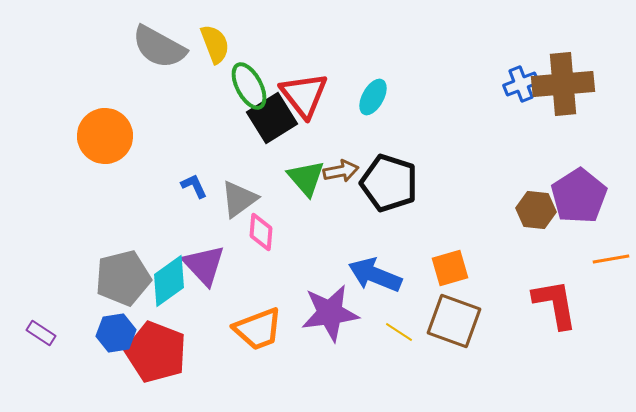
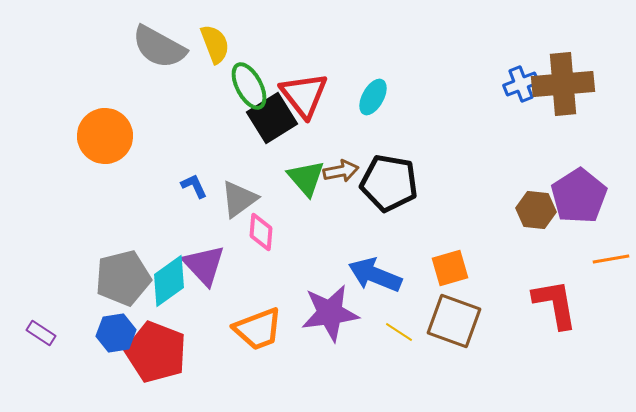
black pentagon: rotated 8 degrees counterclockwise
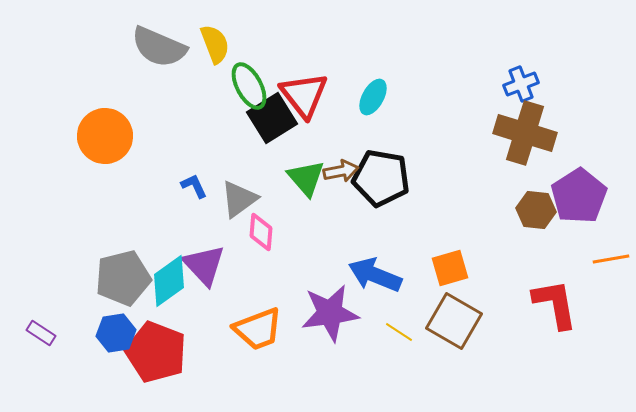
gray semicircle: rotated 6 degrees counterclockwise
brown cross: moved 38 px left, 49 px down; rotated 22 degrees clockwise
black pentagon: moved 8 px left, 5 px up
brown square: rotated 10 degrees clockwise
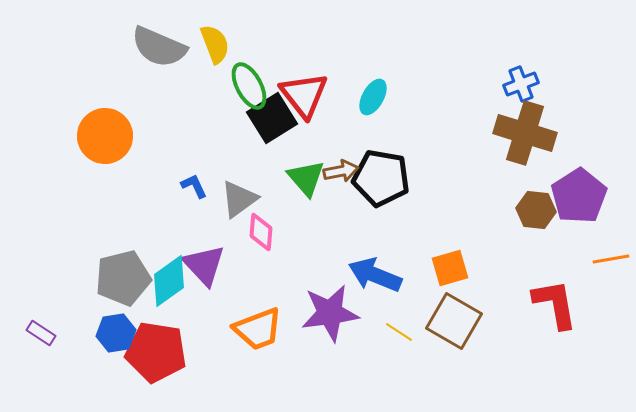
red pentagon: rotated 12 degrees counterclockwise
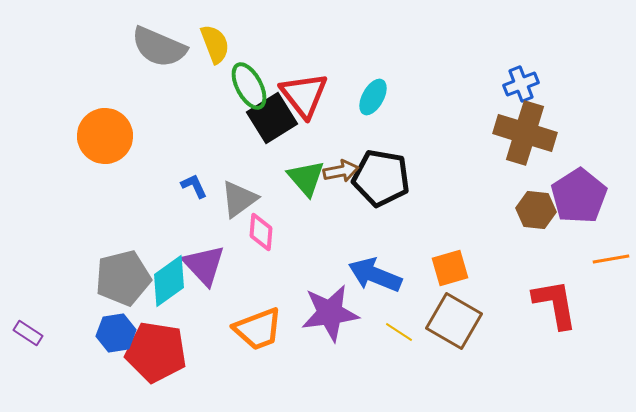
purple rectangle: moved 13 px left
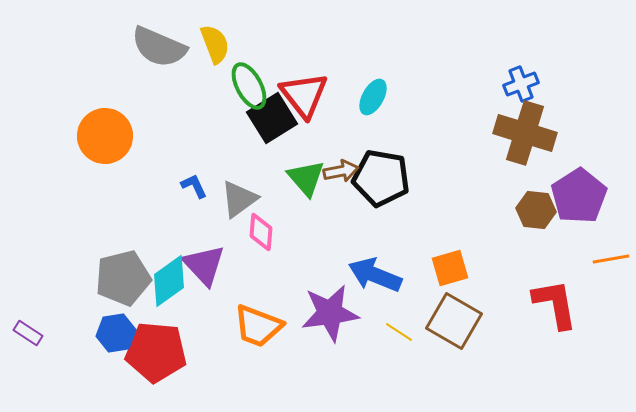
orange trapezoid: moved 3 px up; rotated 42 degrees clockwise
red pentagon: rotated 4 degrees counterclockwise
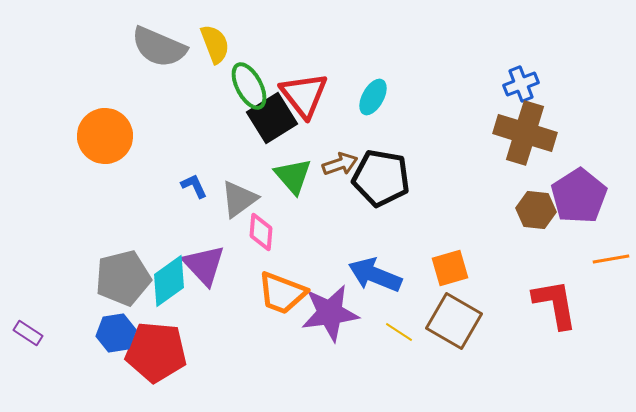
brown arrow: moved 1 px left, 7 px up; rotated 8 degrees counterclockwise
green triangle: moved 13 px left, 2 px up
orange trapezoid: moved 24 px right, 33 px up
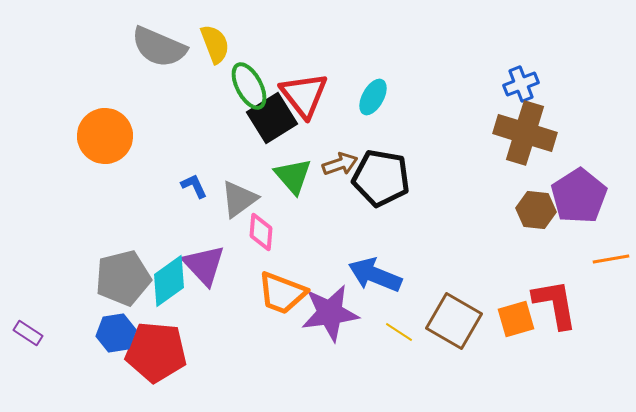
orange square: moved 66 px right, 51 px down
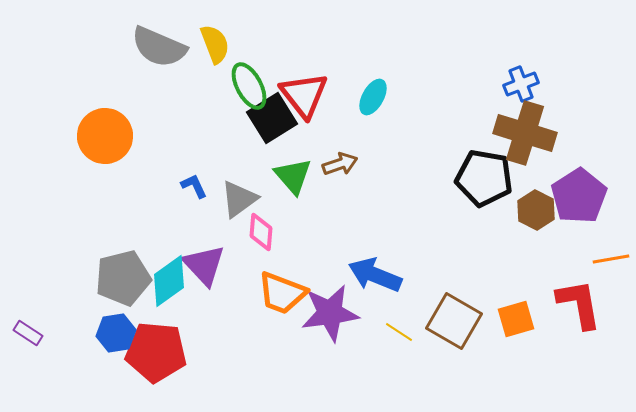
black pentagon: moved 103 px right
brown hexagon: rotated 21 degrees clockwise
red L-shape: moved 24 px right
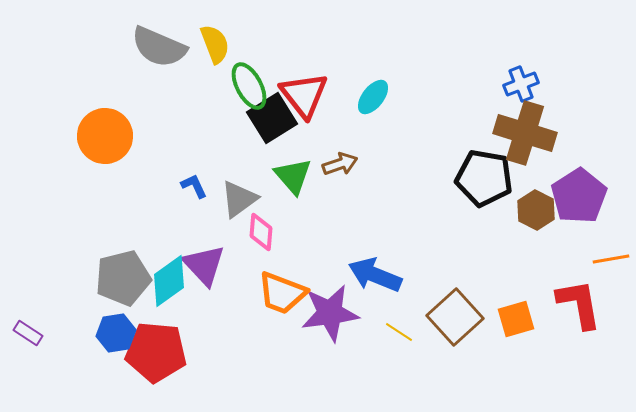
cyan ellipse: rotated 9 degrees clockwise
brown square: moved 1 px right, 4 px up; rotated 18 degrees clockwise
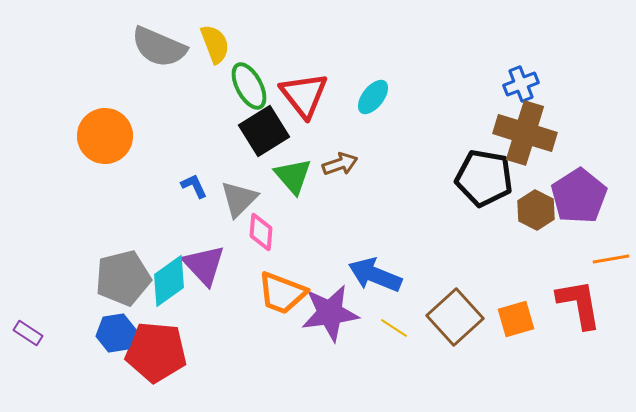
black square: moved 8 px left, 13 px down
gray triangle: rotated 9 degrees counterclockwise
yellow line: moved 5 px left, 4 px up
